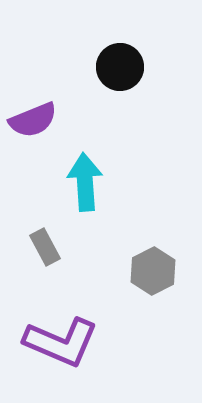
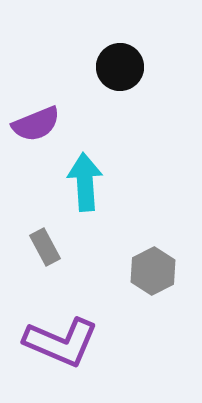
purple semicircle: moved 3 px right, 4 px down
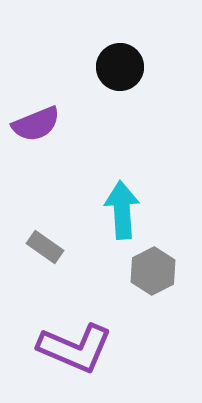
cyan arrow: moved 37 px right, 28 px down
gray rectangle: rotated 27 degrees counterclockwise
purple L-shape: moved 14 px right, 6 px down
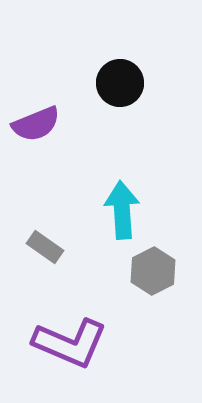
black circle: moved 16 px down
purple L-shape: moved 5 px left, 5 px up
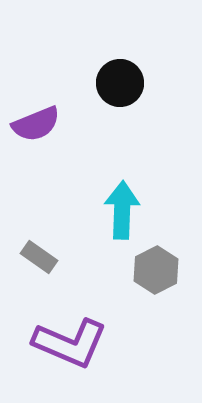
cyan arrow: rotated 6 degrees clockwise
gray rectangle: moved 6 px left, 10 px down
gray hexagon: moved 3 px right, 1 px up
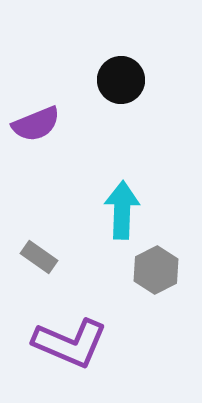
black circle: moved 1 px right, 3 px up
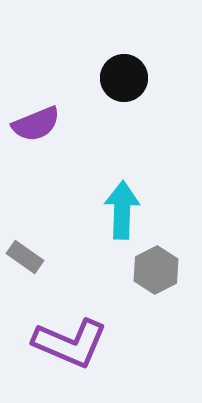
black circle: moved 3 px right, 2 px up
gray rectangle: moved 14 px left
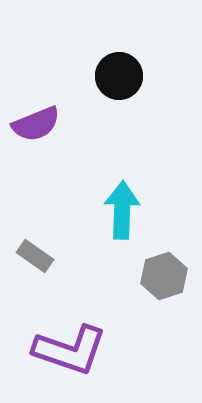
black circle: moved 5 px left, 2 px up
gray rectangle: moved 10 px right, 1 px up
gray hexagon: moved 8 px right, 6 px down; rotated 9 degrees clockwise
purple L-shape: moved 7 px down; rotated 4 degrees counterclockwise
